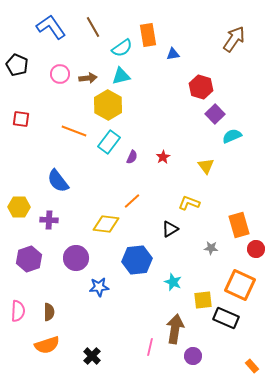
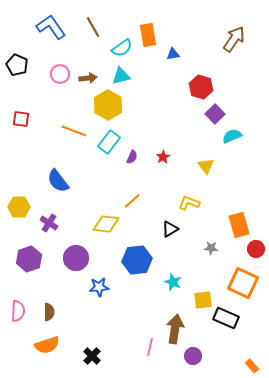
purple cross at (49, 220): moved 3 px down; rotated 30 degrees clockwise
orange square at (240, 285): moved 3 px right, 2 px up
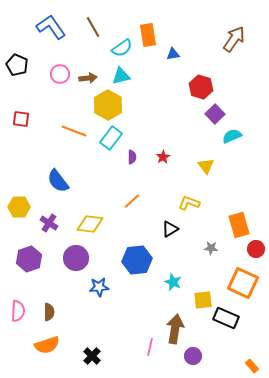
cyan rectangle at (109, 142): moved 2 px right, 4 px up
purple semicircle at (132, 157): rotated 24 degrees counterclockwise
yellow diamond at (106, 224): moved 16 px left
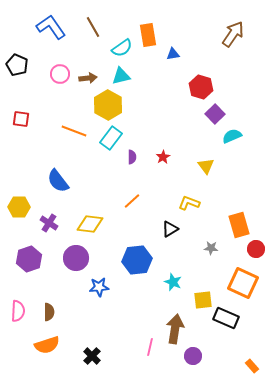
brown arrow at (234, 39): moved 1 px left, 5 px up
